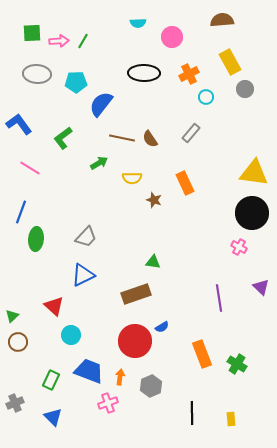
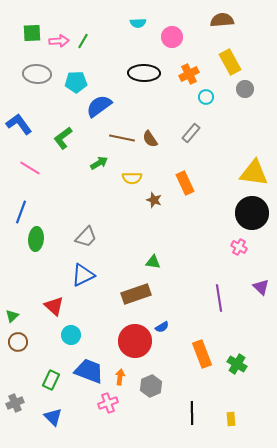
blue semicircle at (101, 104): moved 2 px left, 2 px down; rotated 16 degrees clockwise
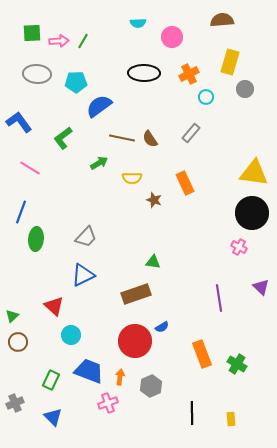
yellow rectangle at (230, 62): rotated 45 degrees clockwise
blue L-shape at (19, 124): moved 2 px up
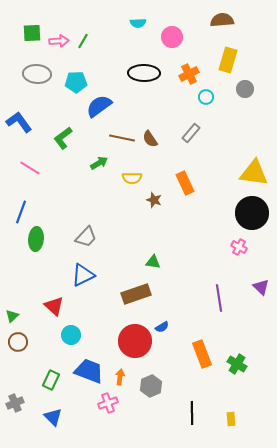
yellow rectangle at (230, 62): moved 2 px left, 2 px up
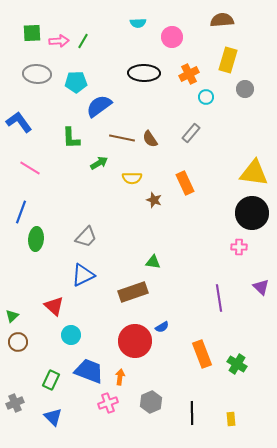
green L-shape at (63, 138): moved 8 px right; rotated 55 degrees counterclockwise
pink cross at (239, 247): rotated 28 degrees counterclockwise
brown rectangle at (136, 294): moved 3 px left, 2 px up
gray hexagon at (151, 386): moved 16 px down
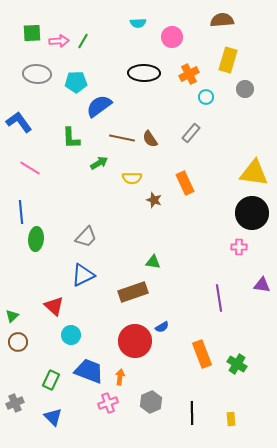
blue line at (21, 212): rotated 25 degrees counterclockwise
purple triangle at (261, 287): moved 1 px right, 2 px up; rotated 36 degrees counterclockwise
